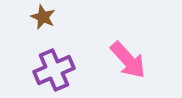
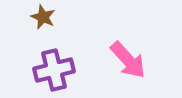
purple cross: rotated 9 degrees clockwise
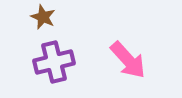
purple cross: moved 8 px up
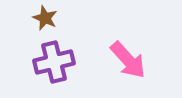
brown star: moved 2 px right, 1 px down
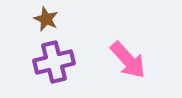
brown star: moved 1 px right, 1 px down
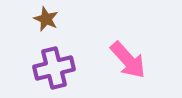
purple cross: moved 6 px down
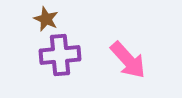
purple cross: moved 6 px right, 13 px up; rotated 9 degrees clockwise
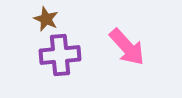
pink arrow: moved 1 px left, 13 px up
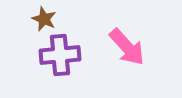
brown star: moved 2 px left
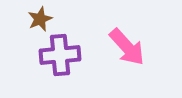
brown star: moved 4 px left; rotated 25 degrees clockwise
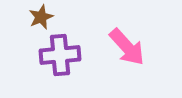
brown star: moved 1 px right, 2 px up
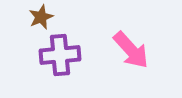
pink arrow: moved 4 px right, 3 px down
